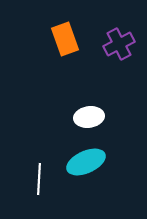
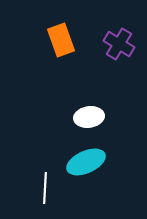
orange rectangle: moved 4 px left, 1 px down
purple cross: rotated 32 degrees counterclockwise
white line: moved 6 px right, 9 px down
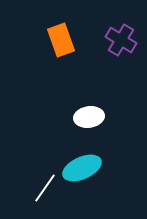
purple cross: moved 2 px right, 4 px up
cyan ellipse: moved 4 px left, 6 px down
white line: rotated 32 degrees clockwise
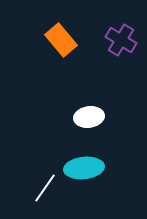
orange rectangle: rotated 20 degrees counterclockwise
cyan ellipse: moved 2 px right; rotated 18 degrees clockwise
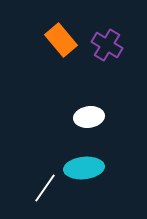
purple cross: moved 14 px left, 5 px down
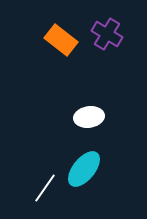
orange rectangle: rotated 12 degrees counterclockwise
purple cross: moved 11 px up
cyan ellipse: moved 1 px down; rotated 45 degrees counterclockwise
